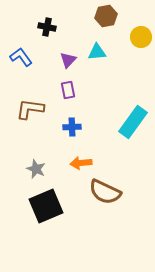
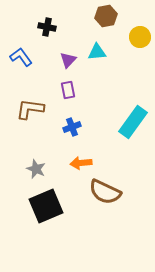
yellow circle: moved 1 px left
blue cross: rotated 18 degrees counterclockwise
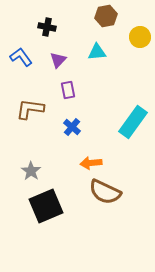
purple triangle: moved 10 px left
blue cross: rotated 30 degrees counterclockwise
orange arrow: moved 10 px right
gray star: moved 5 px left, 2 px down; rotated 12 degrees clockwise
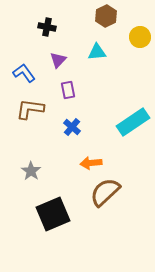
brown hexagon: rotated 15 degrees counterclockwise
blue L-shape: moved 3 px right, 16 px down
cyan rectangle: rotated 20 degrees clockwise
brown semicircle: rotated 112 degrees clockwise
black square: moved 7 px right, 8 px down
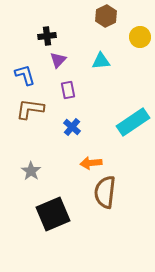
black cross: moved 9 px down; rotated 18 degrees counterclockwise
cyan triangle: moved 4 px right, 9 px down
blue L-shape: moved 1 px right, 2 px down; rotated 20 degrees clockwise
brown semicircle: rotated 40 degrees counterclockwise
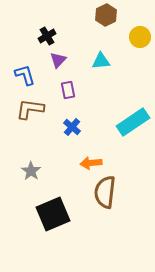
brown hexagon: moved 1 px up
black cross: rotated 24 degrees counterclockwise
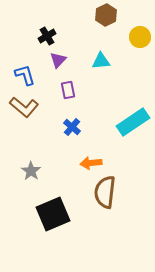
brown L-shape: moved 6 px left, 2 px up; rotated 148 degrees counterclockwise
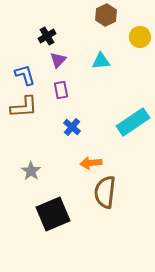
purple rectangle: moved 7 px left
brown L-shape: rotated 44 degrees counterclockwise
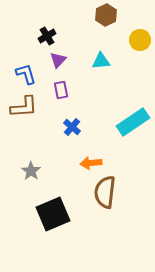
yellow circle: moved 3 px down
blue L-shape: moved 1 px right, 1 px up
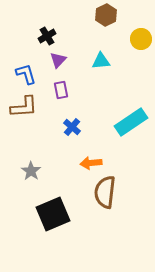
yellow circle: moved 1 px right, 1 px up
cyan rectangle: moved 2 px left
